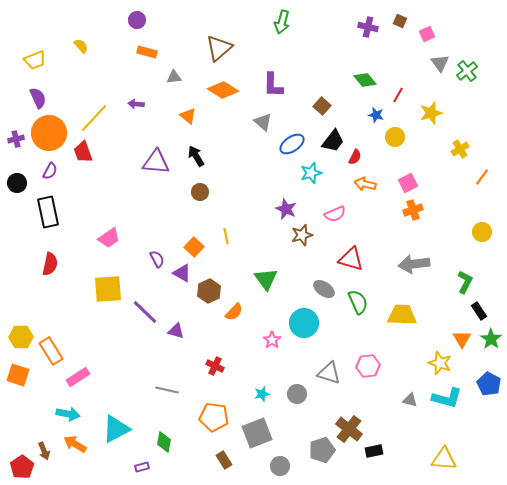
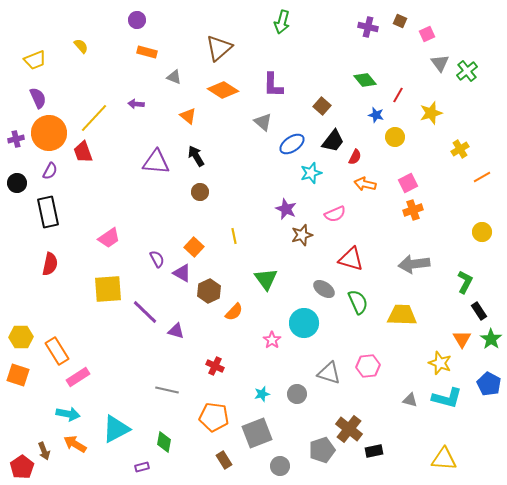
gray triangle at (174, 77): rotated 28 degrees clockwise
orange line at (482, 177): rotated 24 degrees clockwise
yellow line at (226, 236): moved 8 px right
orange rectangle at (51, 351): moved 6 px right
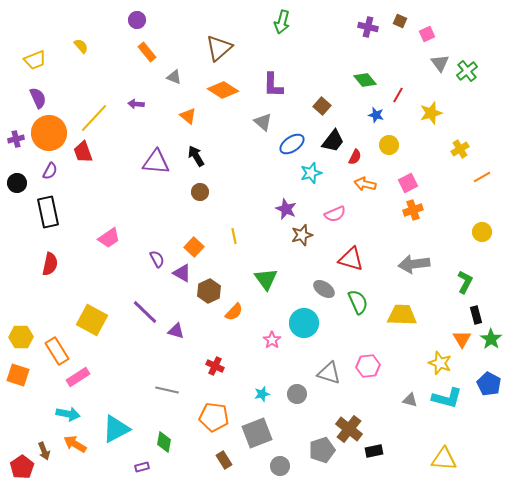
orange rectangle at (147, 52): rotated 36 degrees clockwise
yellow circle at (395, 137): moved 6 px left, 8 px down
yellow square at (108, 289): moved 16 px left, 31 px down; rotated 32 degrees clockwise
black rectangle at (479, 311): moved 3 px left, 4 px down; rotated 18 degrees clockwise
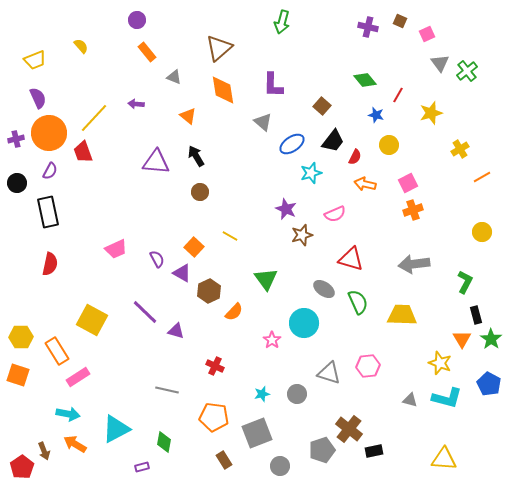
orange diamond at (223, 90): rotated 48 degrees clockwise
yellow line at (234, 236): moved 4 px left; rotated 49 degrees counterclockwise
pink trapezoid at (109, 238): moved 7 px right, 11 px down; rotated 10 degrees clockwise
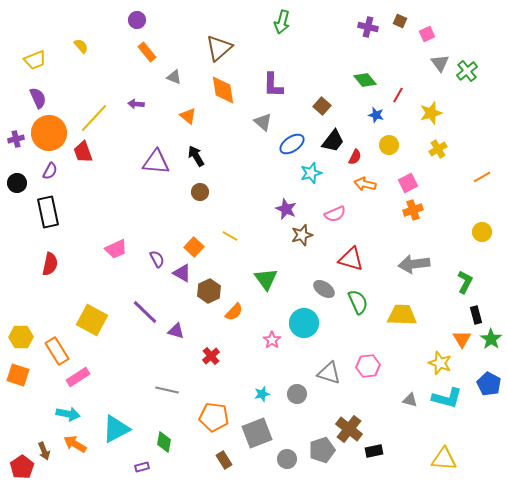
yellow cross at (460, 149): moved 22 px left
red cross at (215, 366): moved 4 px left, 10 px up; rotated 24 degrees clockwise
gray circle at (280, 466): moved 7 px right, 7 px up
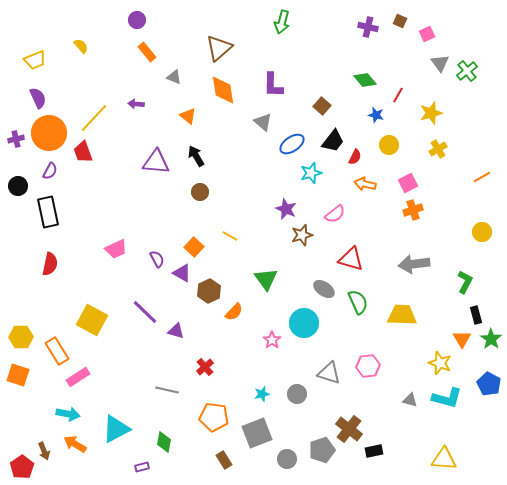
black circle at (17, 183): moved 1 px right, 3 px down
pink semicircle at (335, 214): rotated 15 degrees counterclockwise
red cross at (211, 356): moved 6 px left, 11 px down
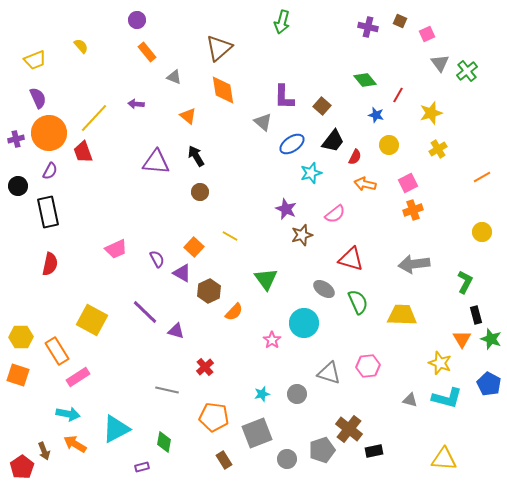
purple L-shape at (273, 85): moved 11 px right, 12 px down
green star at (491, 339): rotated 15 degrees counterclockwise
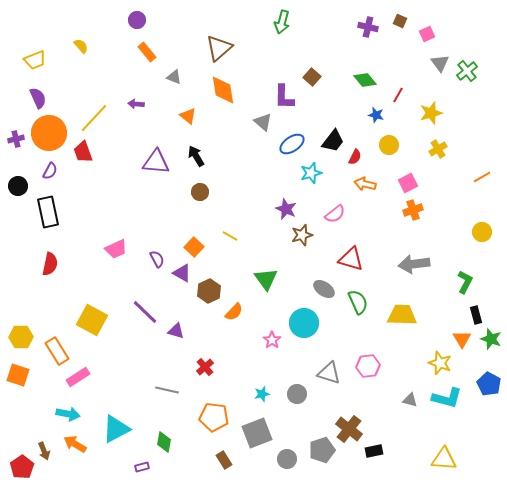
brown square at (322, 106): moved 10 px left, 29 px up
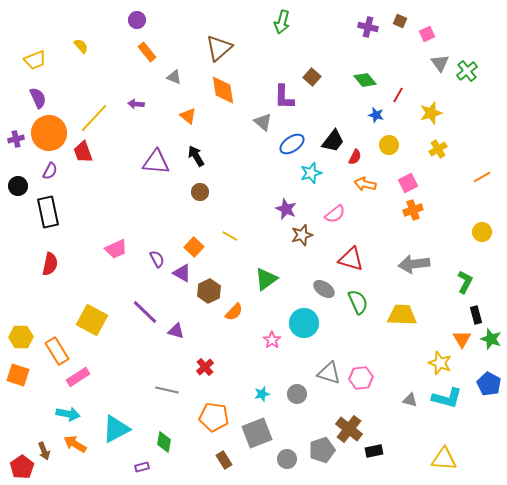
green triangle at (266, 279): rotated 30 degrees clockwise
pink hexagon at (368, 366): moved 7 px left, 12 px down
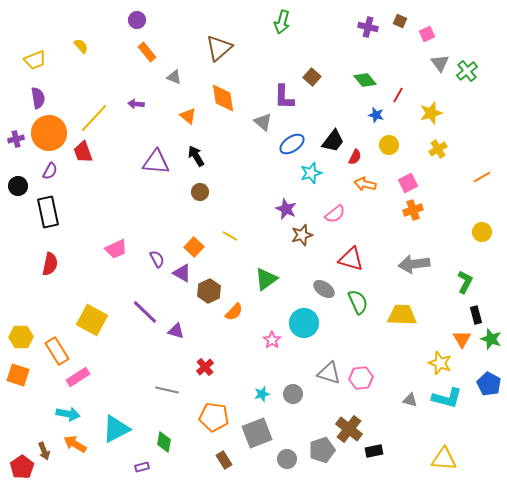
orange diamond at (223, 90): moved 8 px down
purple semicircle at (38, 98): rotated 15 degrees clockwise
gray circle at (297, 394): moved 4 px left
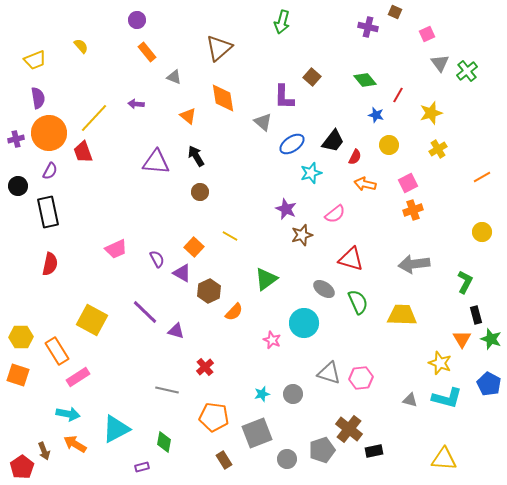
brown square at (400, 21): moved 5 px left, 9 px up
pink star at (272, 340): rotated 12 degrees counterclockwise
